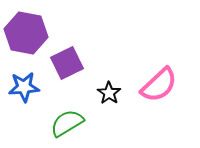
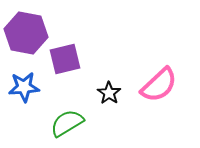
purple square: moved 2 px left, 4 px up; rotated 12 degrees clockwise
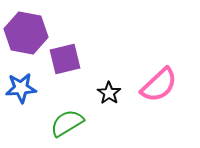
blue star: moved 3 px left, 1 px down
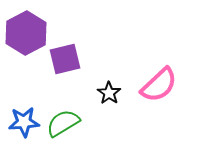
purple hexagon: rotated 21 degrees clockwise
blue star: moved 3 px right, 34 px down
green semicircle: moved 4 px left
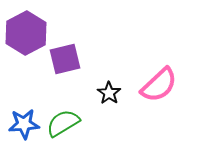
blue star: moved 2 px down
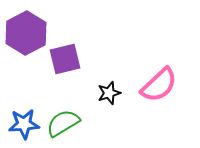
black star: rotated 20 degrees clockwise
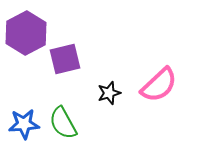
green semicircle: rotated 88 degrees counterclockwise
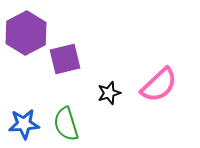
green semicircle: moved 3 px right, 1 px down; rotated 12 degrees clockwise
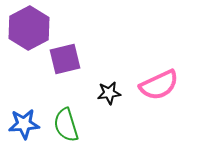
purple hexagon: moved 3 px right, 5 px up
pink semicircle: rotated 18 degrees clockwise
black star: rotated 10 degrees clockwise
green semicircle: moved 1 px down
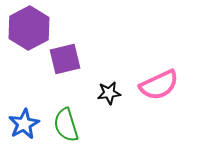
blue star: rotated 24 degrees counterclockwise
